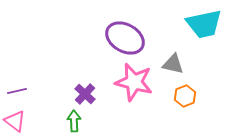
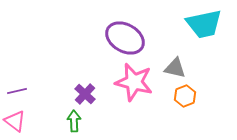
gray triangle: moved 2 px right, 4 px down
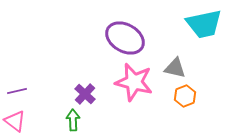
green arrow: moved 1 px left, 1 px up
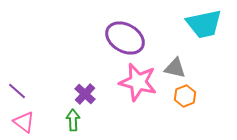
pink star: moved 4 px right
purple line: rotated 54 degrees clockwise
pink triangle: moved 9 px right, 1 px down
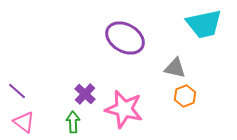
pink star: moved 14 px left, 27 px down
green arrow: moved 2 px down
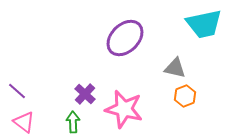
purple ellipse: rotated 75 degrees counterclockwise
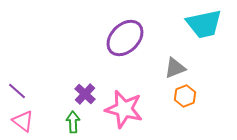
gray triangle: rotated 35 degrees counterclockwise
pink triangle: moved 1 px left, 1 px up
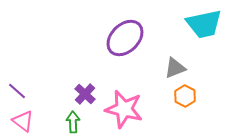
orange hexagon: rotated 10 degrees counterclockwise
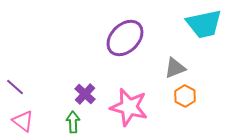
purple line: moved 2 px left, 4 px up
pink star: moved 5 px right, 2 px up
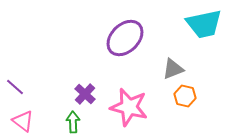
gray triangle: moved 2 px left, 1 px down
orange hexagon: rotated 15 degrees counterclockwise
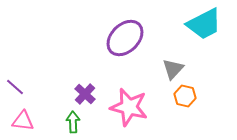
cyan trapezoid: rotated 15 degrees counterclockwise
gray triangle: rotated 25 degrees counterclockwise
pink triangle: rotated 30 degrees counterclockwise
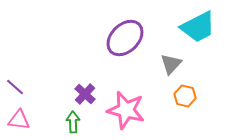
cyan trapezoid: moved 6 px left, 3 px down
gray triangle: moved 2 px left, 5 px up
pink star: moved 3 px left, 3 px down
pink triangle: moved 4 px left, 1 px up
